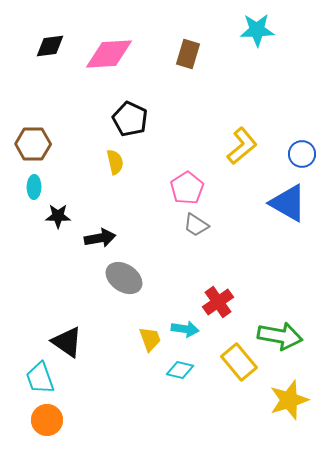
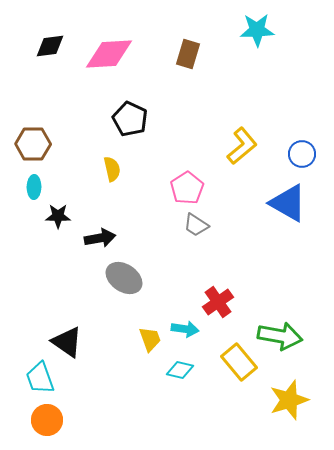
yellow semicircle: moved 3 px left, 7 px down
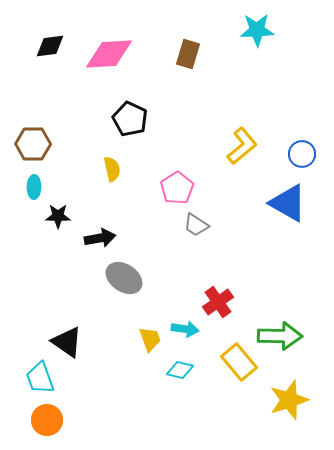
pink pentagon: moved 10 px left
green arrow: rotated 9 degrees counterclockwise
